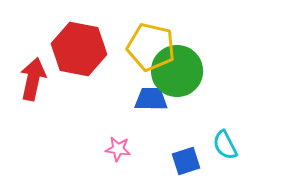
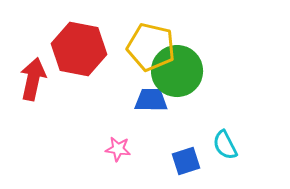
blue trapezoid: moved 1 px down
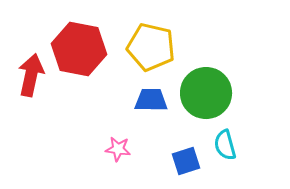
green circle: moved 29 px right, 22 px down
red arrow: moved 2 px left, 4 px up
cyan semicircle: rotated 12 degrees clockwise
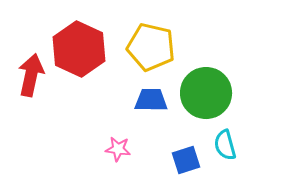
red hexagon: rotated 14 degrees clockwise
blue square: moved 1 px up
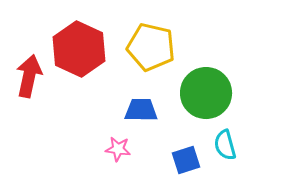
red arrow: moved 2 px left, 1 px down
blue trapezoid: moved 10 px left, 10 px down
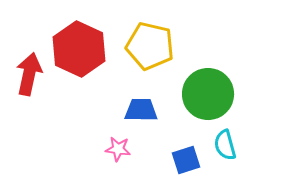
yellow pentagon: moved 1 px left, 1 px up
red arrow: moved 2 px up
green circle: moved 2 px right, 1 px down
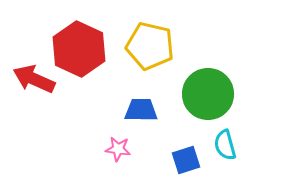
red arrow: moved 5 px right, 5 px down; rotated 78 degrees counterclockwise
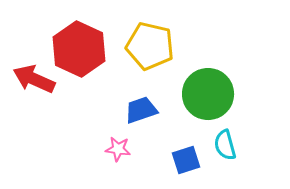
blue trapezoid: rotated 20 degrees counterclockwise
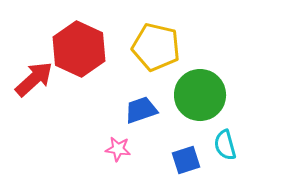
yellow pentagon: moved 6 px right, 1 px down
red arrow: rotated 114 degrees clockwise
green circle: moved 8 px left, 1 px down
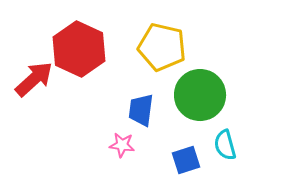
yellow pentagon: moved 6 px right
blue trapezoid: rotated 64 degrees counterclockwise
pink star: moved 4 px right, 4 px up
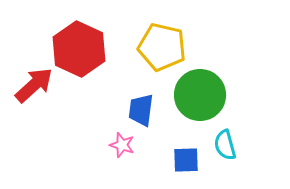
red arrow: moved 6 px down
pink star: rotated 10 degrees clockwise
blue square: rotated 16 degrees clockwise
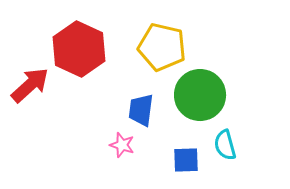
red arrow: moved 4 px left
